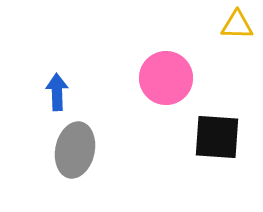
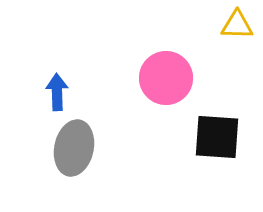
gray ellipse: moved 1 px left, 2 px up
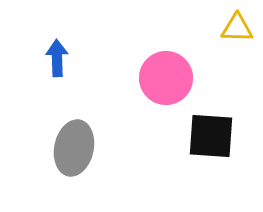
yellow triangle: moved 3 px down
blue arrow: moved 34 px up
black square: moved 6 px left, 1 px up
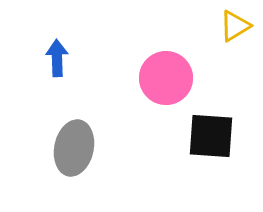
yellow triangle: moved 2 px left, 2 px up; rotated 32 degrees counterclockwise
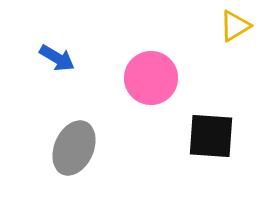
blue arrow: rotated 123 degrees clockwise
pink circle: moved 15 px left
gray ellipse: rotated 12 degrees clockwise
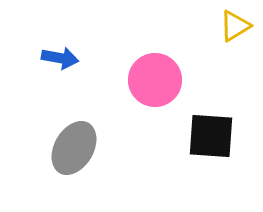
blue arrow: moved 3 px right; rotated 21 degrees counterclockwise
pink circle: moved 4 px right, 2 px down
gray ellipse: rotated 6 degrees clockwise
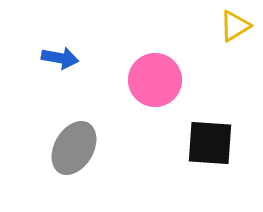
black square: moved 1 px left, 7 px down
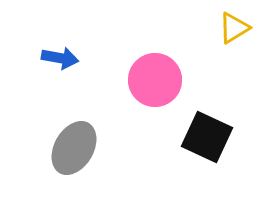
yellow triangle: moved 1 px left, 2 px down
black square: moved 3 px left, 6 px up; rotated 21 degrees clockwise
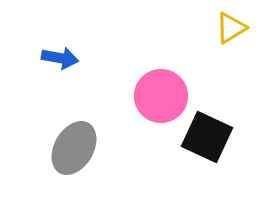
yellow triangle: moved 3 px left
pink circle: moved 6 px right, 16 px down
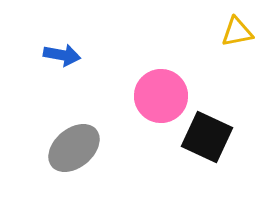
yellow triangle: moved 6 px right, 4 px down; rotated 20 degrees clockwise
blue arrow: moved 2 px right, 3 px up
gray ellipse: rotated 20 degrees clockwise
